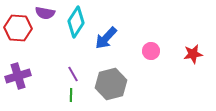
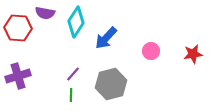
purple line: rotated 70 degrees clockwise
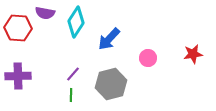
blue arrow: moved 3 px right, 1 px down
pink circle: moved 3 px left, 7 px down
purple cross: rotated 15 degrees clockwise
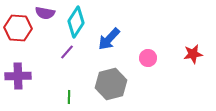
purple line: moved 6 px left, 22 px up
green line: moved 2 px left, 2 px down
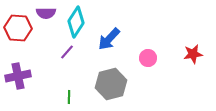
purple semicircle: moved 1 px right; rotated 12 degrees counterclockwise
purple cross: rotated 10 degrees counterclockwise
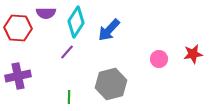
blue arrow: moved 9 px up
pink circle: moved 11 px right, 1 px down
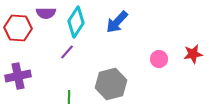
blue arrow: moved 8 px right, 8 px up
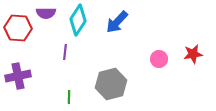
cyan diamond: moved 2 px right, 2 px up
purple line: moved 2 px left; rotated 35 degrees counterclockwise
